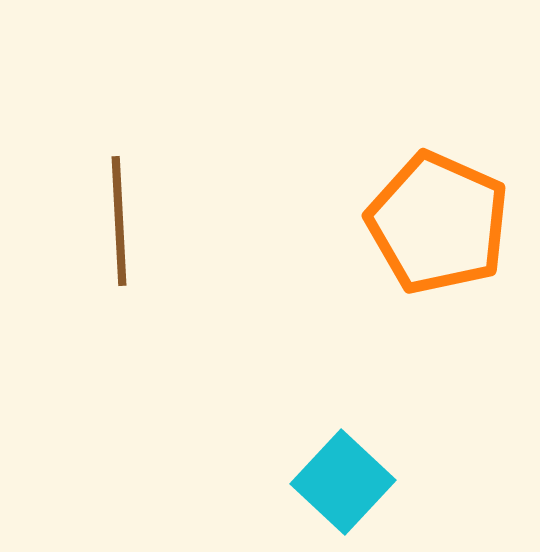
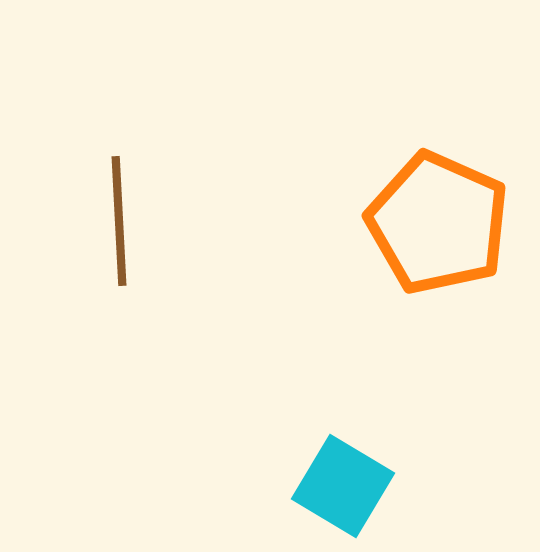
cyan square: moved 4 px down; rotated 12 degrees counterclockwise
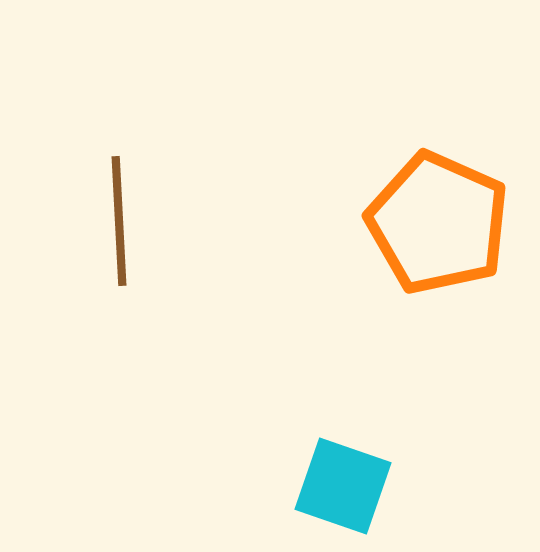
cyan square: rotated 12 degrees counterclockwise
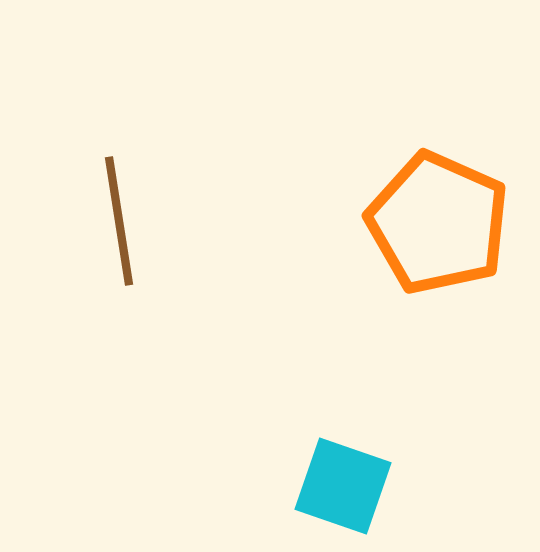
brown line: rotated 6 degrees counterclockwise
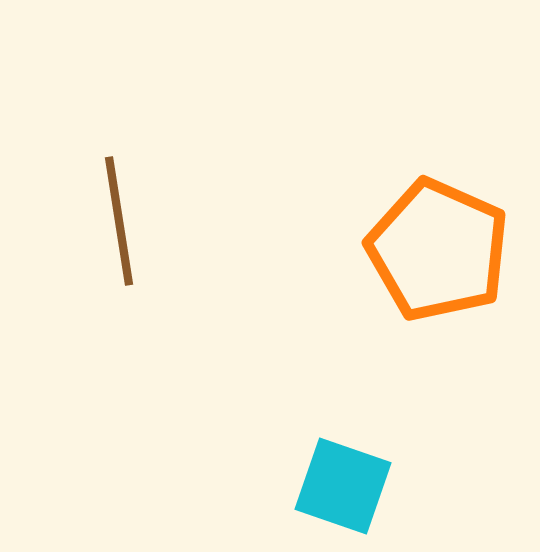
orange pentagon: moved 27 px down
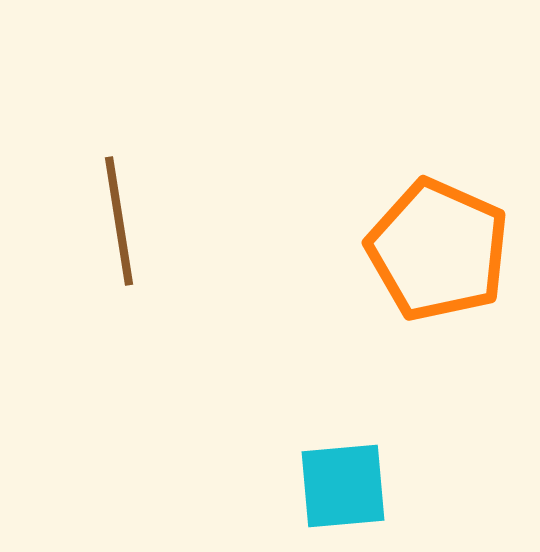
cyan square: rotated 24 degrees counterclockwise
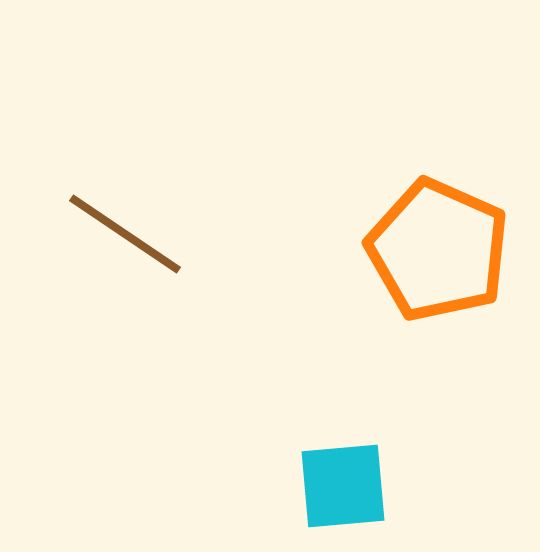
brown line: moved 6 px right, 13 px down; rotated 47 degrees counterclockwise
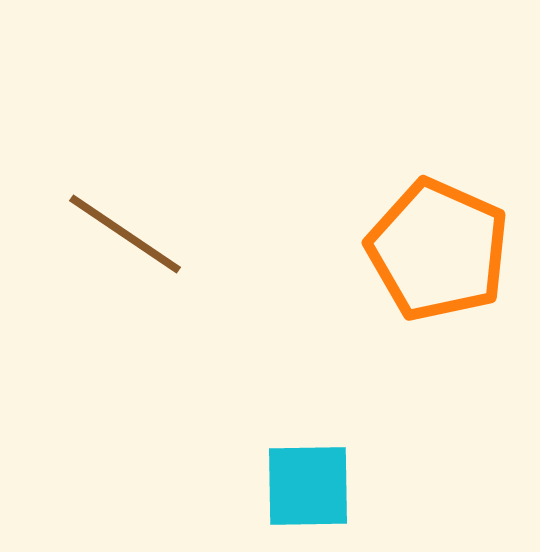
cyan square: moved 35 px left; rotated 4 degrees clockwise
